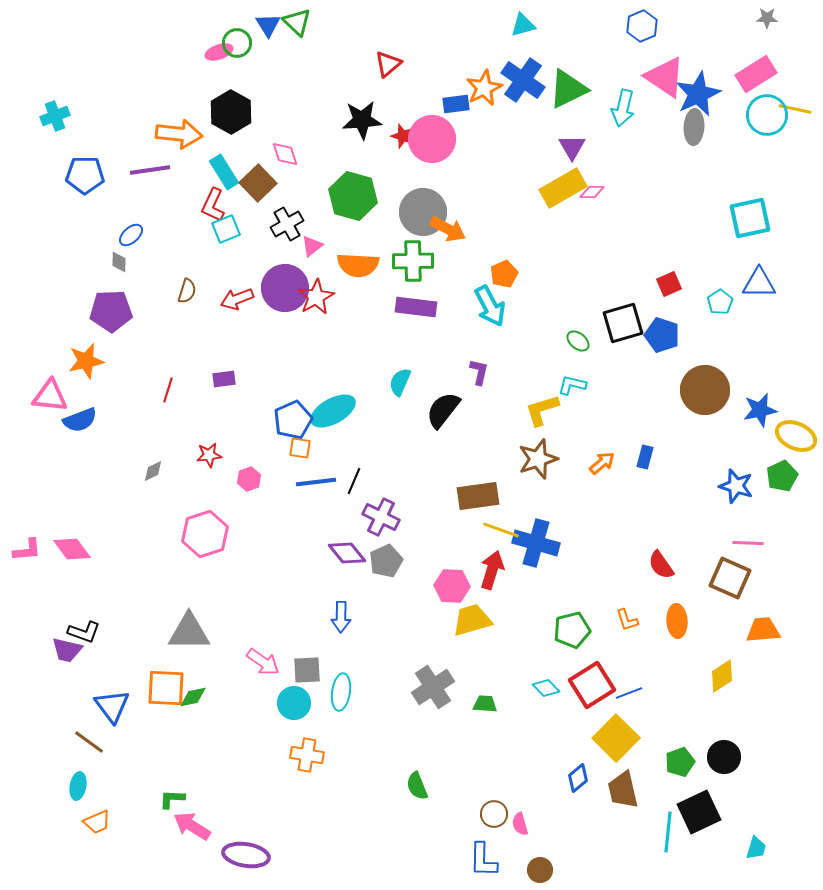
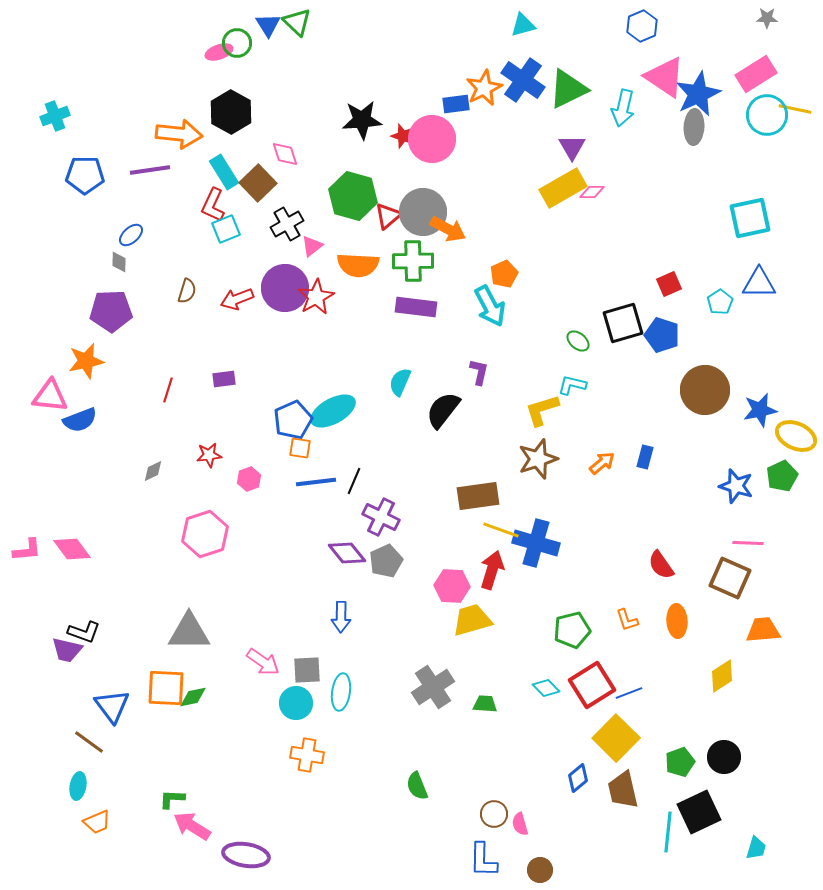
red triangle at (388, 64): moved 152 px down
cyan circle at (294, 703): moved 2 px right
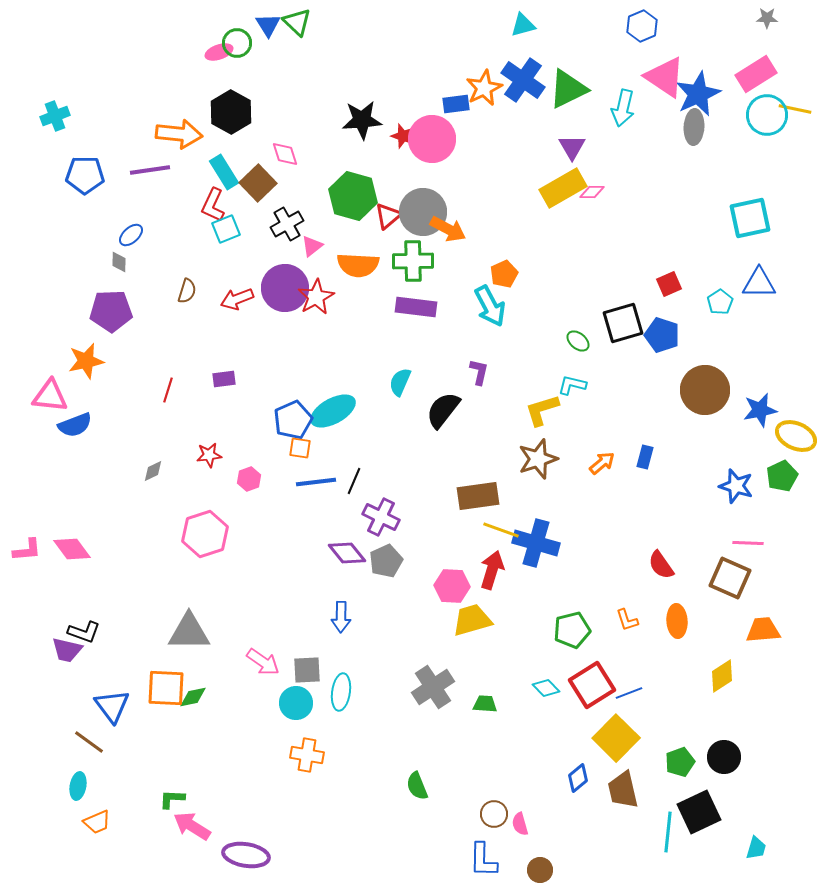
blue semicircle at (80, 420): moved 5 px left, 5 px down
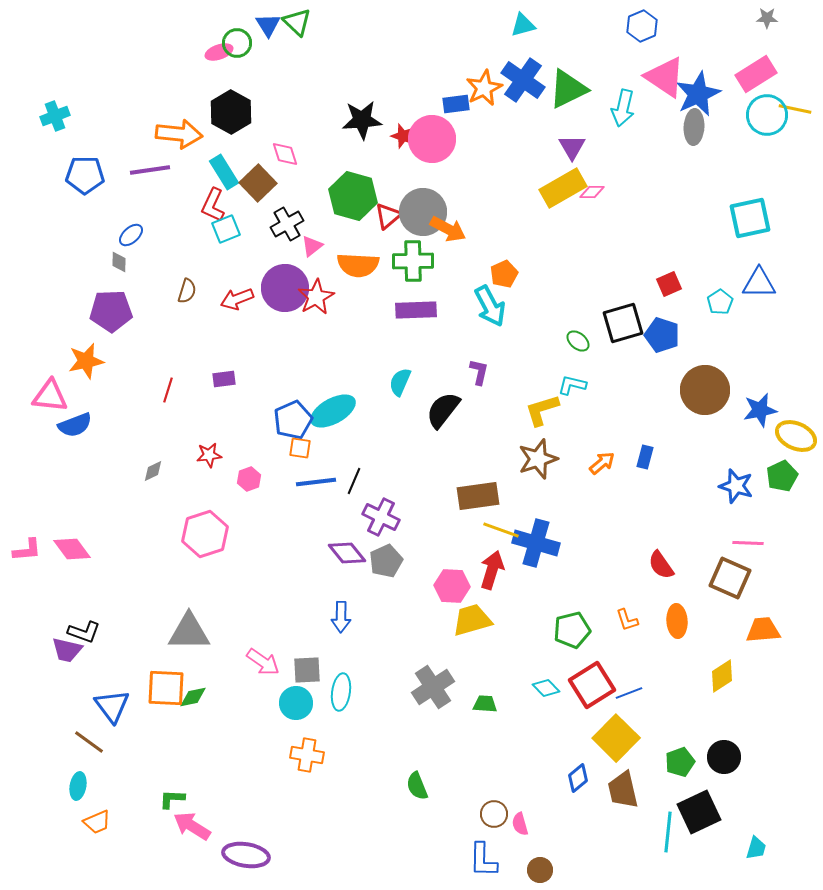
purple rectangle at (416, 307): moved 3 px down; rotated 9 degrees counterclockwise
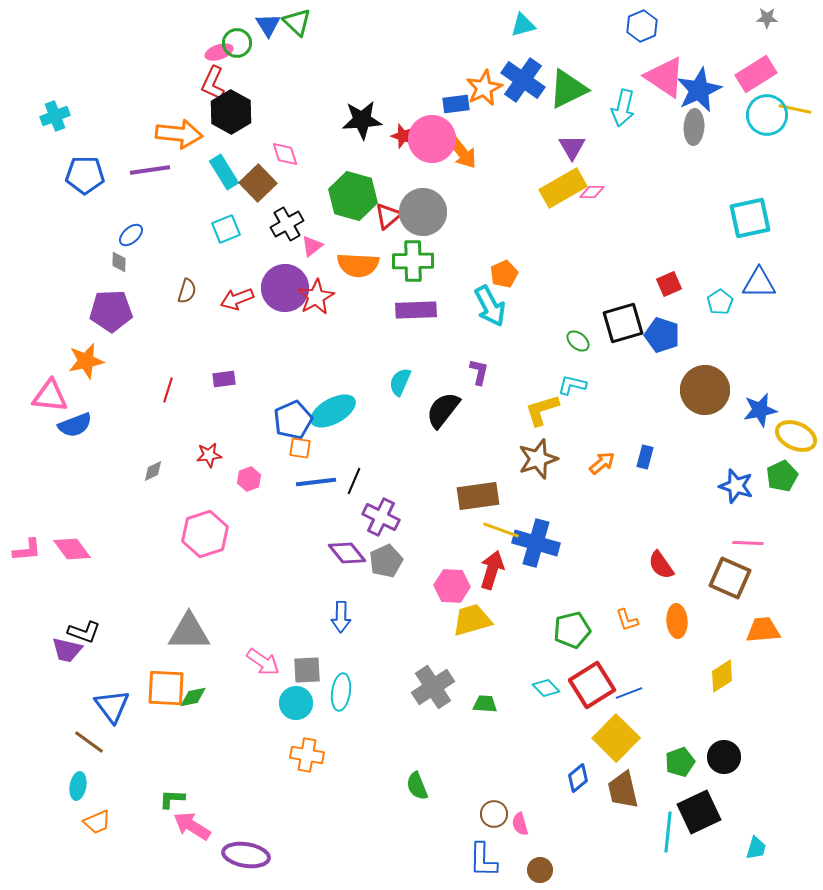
blue star at (698, 94): moved 1 px right, 4 px up
red L-shape at (213, 205): moved 122 px up
orange arrow at (448, 229): moved 14 px right, 77 px up; rotated 24 degrees clockwise
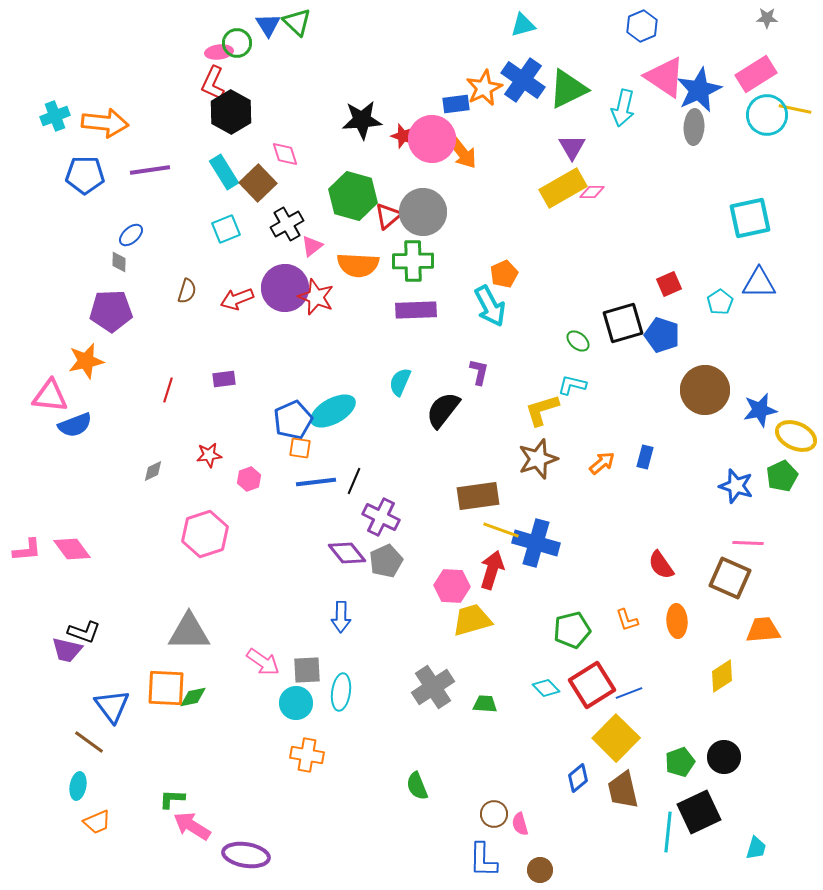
pink ellipse at (219, 52): rotated 12 degrees clockwise
orange arrow at (179, 134): moved 74 px left, 11 px up
red star at (316, 297): rotated 21 degrees counterclockwise
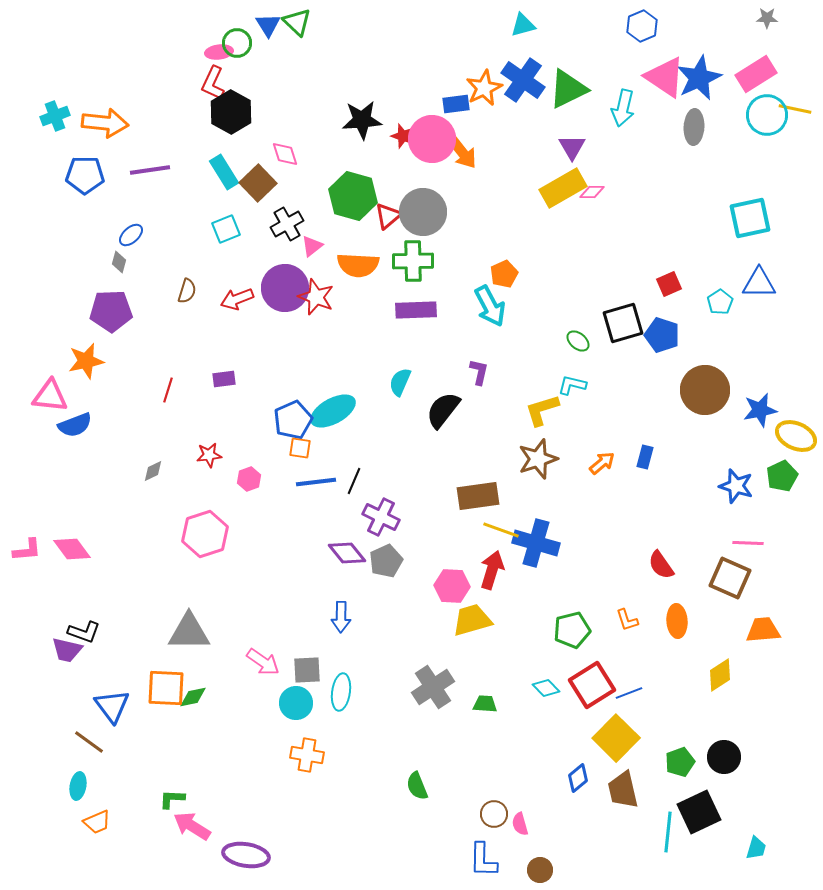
blue star at (699, 90): moved 12 px up
gray diamond at (119, 262): rotated 15 degrees clockwise
yellow diamond at (722, 676): moved 2 px left, 1 px up
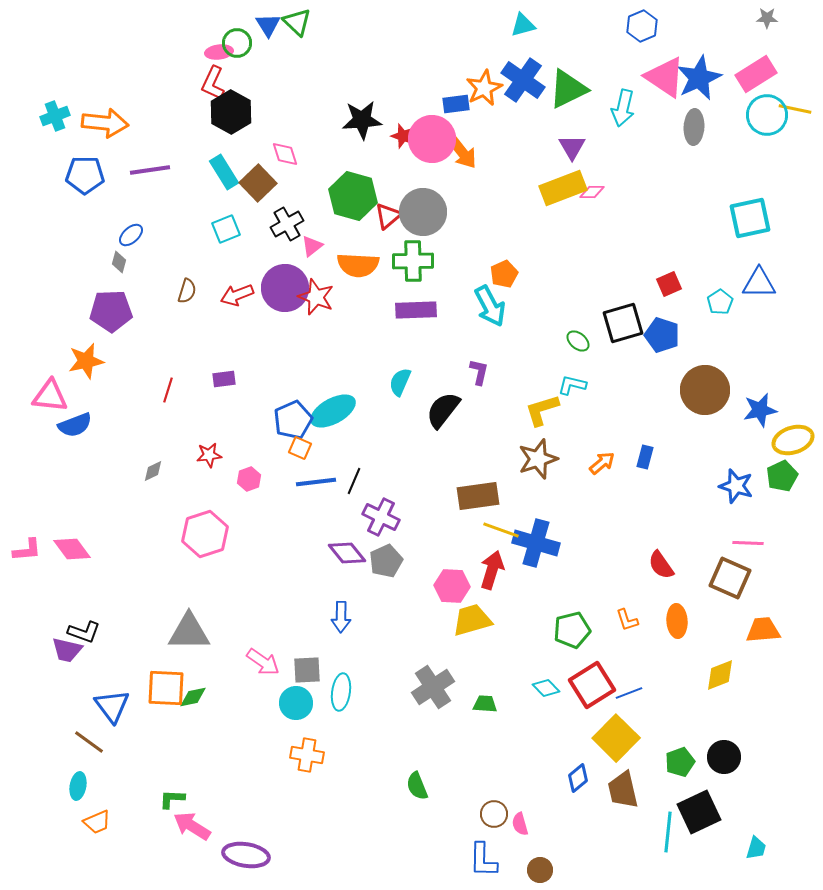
yellow rectangle at (563, 188): rotated 9 degrees clockwise
red arrow at (237, 299): moved 4 px up
yellow ellipse at (796, 436): moved 3 px left, 4 px down; rotated 42 degrees counterclockwise
orange square at (300, 448): rotated 15 degrees clockwise
yellow diamond at (720, 675): rotated 12 degrees clockwise
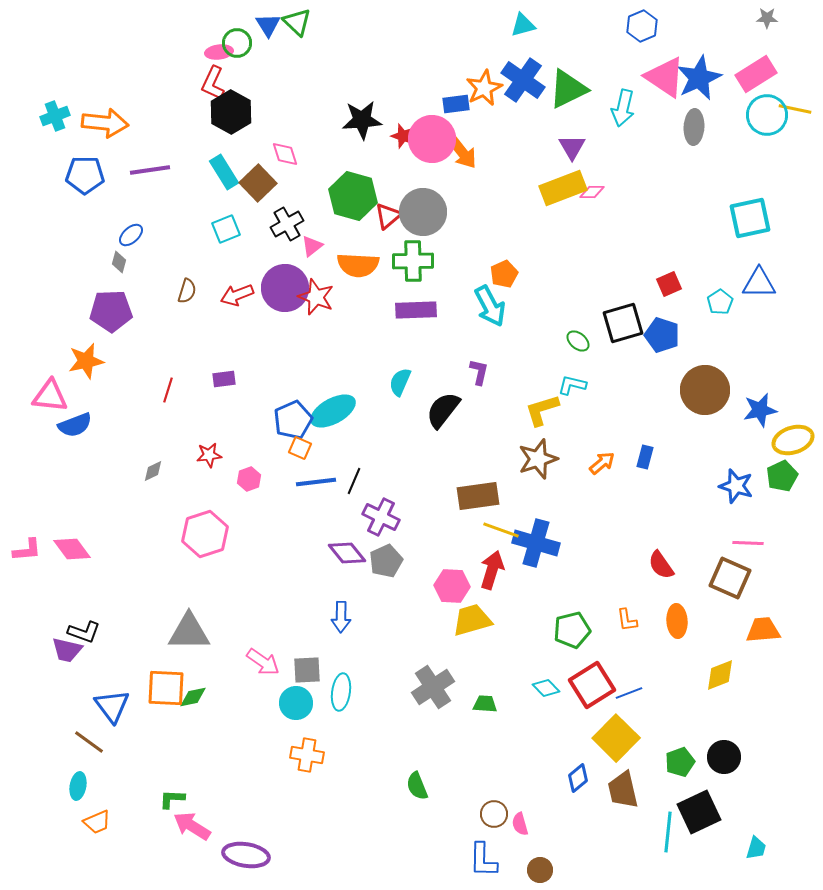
orange L-shape at (627, 620): rotated 10 degrees clockwise
